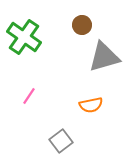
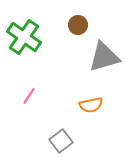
brown circle: moved 4 px left
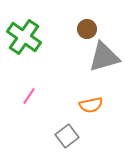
brown circle: moved 9 px right, 4 px down
gray square: moved 6 px right, 5 px up
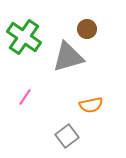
gray triangle: moved 36 px left
pink line: moved 4 px left, 1 px down
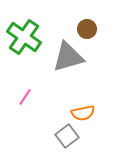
orange semicircle: moved 8 px left, 8 px down
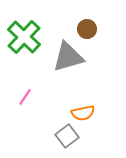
green cross: rotated 8 degrees clockwise
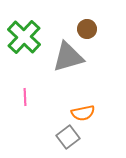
pink line: rotated 36 degrees counterclockwise
gray square: moved 1 px right, 1 px down
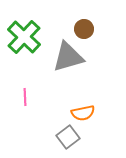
brown circle: moved 3 px left
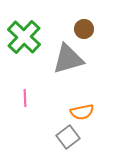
gray triangle: moved 2 px down
pink line: moved 1 px down
orange semicircle: moved 1 px left, 1 px up
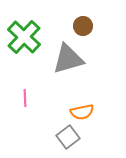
brown circle: moved 1 px left, 3 px up
